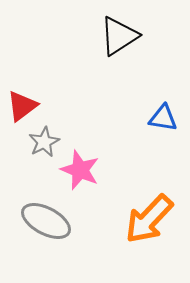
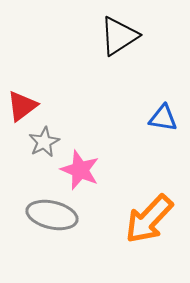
gray ellipse: moved 6 px right, 6 px up; rotated 15 degrees counterclockwise
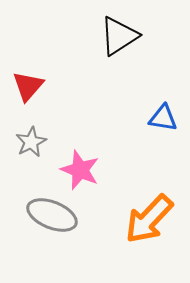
red triangle: moved 6 px right, 20 px up; rotated 12 degrees counterclockwise
gray star: moved 13 px left
gray ellipse: rotated 9 degrees clockwise
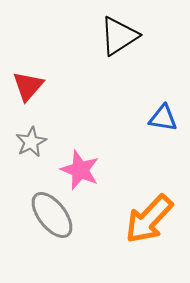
gray ellipse: rotated 30 degrees clockwise
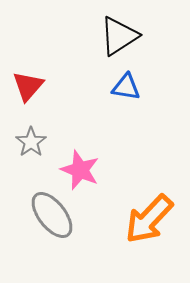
blue triangle: moved 37 px left, 31 px up
gray star: rotated 8 degrees counterclockwise
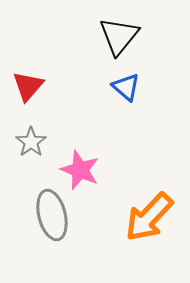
black triangle: rotated 18 degrees counterclockwise
blue triangle: rotated 32 degrees clockwise
gray ellipse: rotated 24 degrees clockwise
orange arrow: moved 2 px up
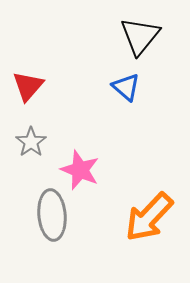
black triangle: moved 21 px right
gray ellipse: rotated 9 degrees clockwise
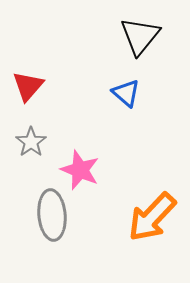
blue triangle: moved 6 px down
orange arrow: moved 3 px right
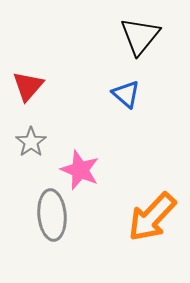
blue triangle: moved 1 px down
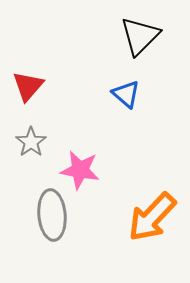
black triangle: rotated 6 degrees clockwise
pink star: rotated 12 degrees counterclockwise
